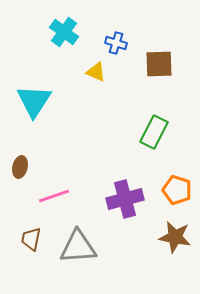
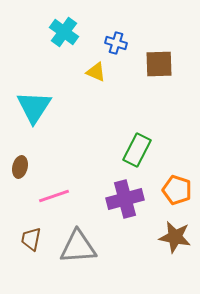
cyan triangle: moved 6 px down
green rectangle: moved 17 px left, 18 px down
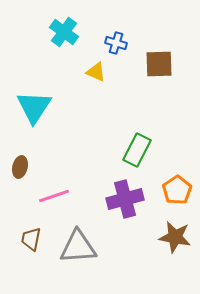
orange pentagon: rotated 20 degrees clockwise
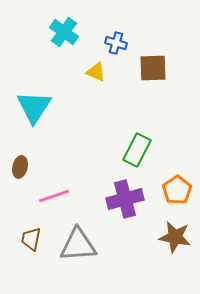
brown square: moved 6 px left, 4 px down
gray triangle: moved 2 px up
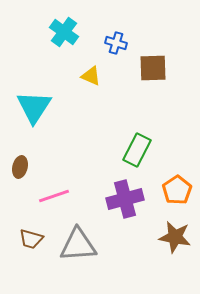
yellow triangle: moved 5 px left, 4 px down
brown trapezoid: rotated 85 degrees counterclockwise
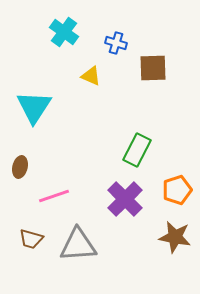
orange pentagon: rotated 16 degrees clockwise
purple cross: rotated 30 degrees counterclockwise
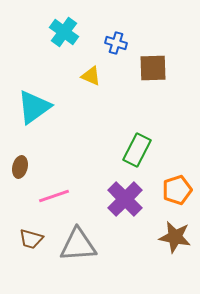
cyan triangle: rotated 21 degrees clockwise
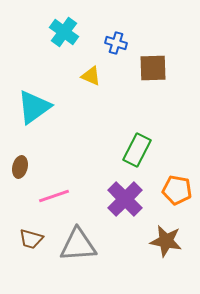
orange pentagon: rotated 28 degrees clockwise
brown star: moved 9 px left, 4 px down
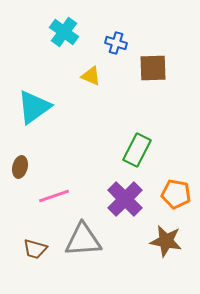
orange pentagon: moved 1 px left, 4 px down
brown trapezoid: moved 4 px right, 10 px down
gray triangle: moved 5 px right, 5 px up
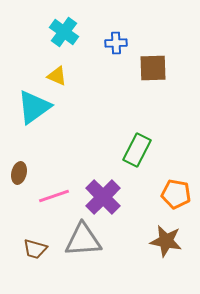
blue cross: rotated 20 degrees counterclockwise
yellow triangle: moved 34 px left
brown ellipse: moved 1 px left, 6 px down
purple cross: moved 22 px left, 2 px up
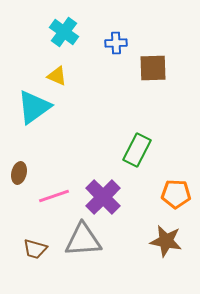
orange pentagon: rotated 8 degrees counterclockwise
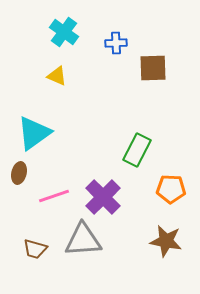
cyan triangle: moved 26 px down
orange pentagon: moved 5 px left, 5 px up
